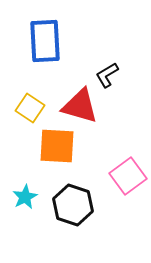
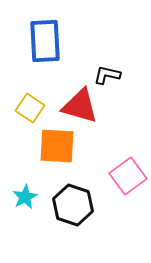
black L-shape: rotated 44 degrees clockwise
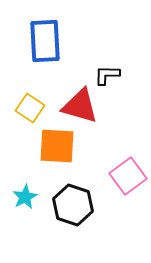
black L-shape: rotated 12 degrees counterclockwise
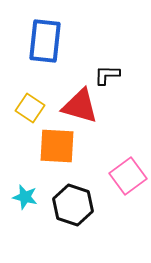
blue rectangle: rotated 9 degrees clockwise
cyan star: rotated 30 degrees counterclockwise
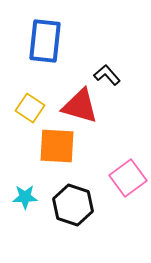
black L-shape: rotated 48 degrees clockwise
pink square: moved 2 px down
cyan star: rotated 15 degrees counterclockwise
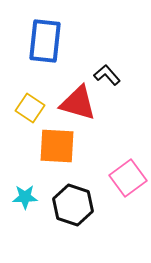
red triangle: moved 2 px left, 3 px up
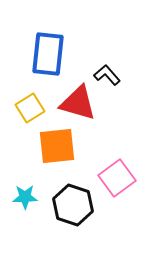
blue rectangle: moved 3 px right, 13 px down
yellow square: rotated 24 degrees clockwise
orange square: rotated 9 degrees counterclockwise
pink square: moved 11 px left
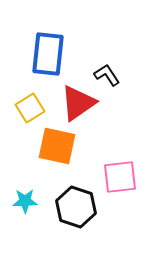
black L-shape: rotated 8 degrees clockwise
red triangle: rotated 51 degrees counterclockwise
orange square: rotated 18 degrees clockwise
pink square: moved 3 px right, 1 px up; rotated 30 degrees clockwise
cyan star: moved 4 px down
black hexagon: moved 3 px right, 2 px down
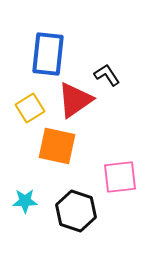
red triangle: moved 3 px left, 3 px up
black hexagon: moved 4 px down
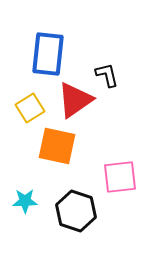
black L-shape: rotated 20 degrees clockwise
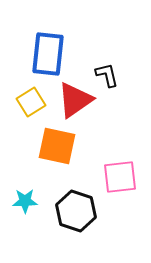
yellow square: moved 1 px right, 6 px up
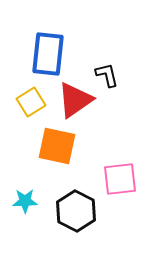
pink square: moved 2 px down
black hexagon: rotated 9 degrees clockwise
